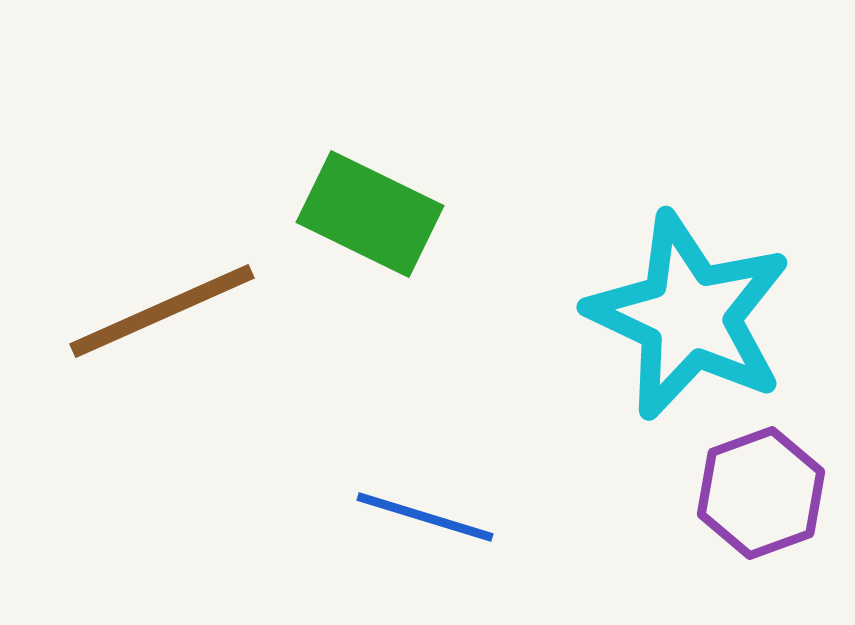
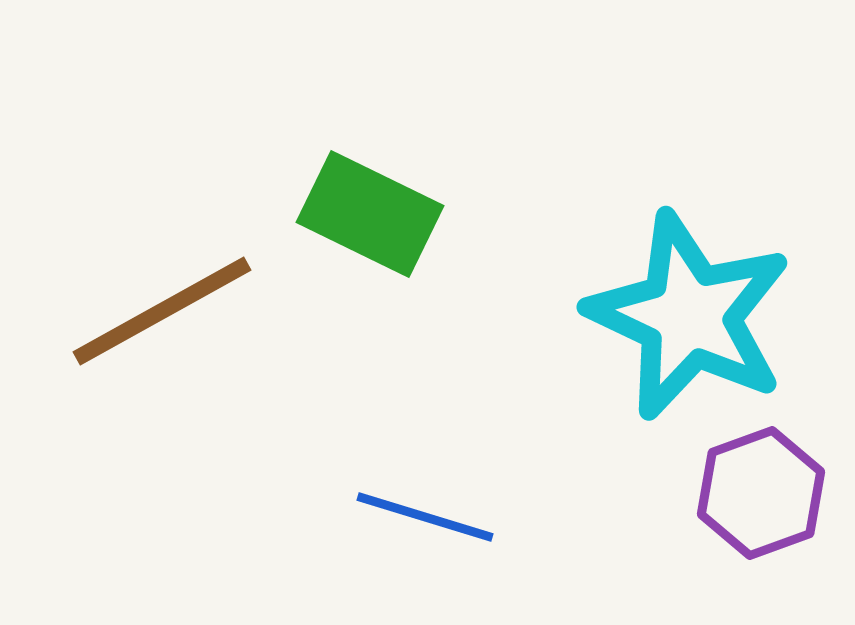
brown line: rotated 5 degrees counterclockwise
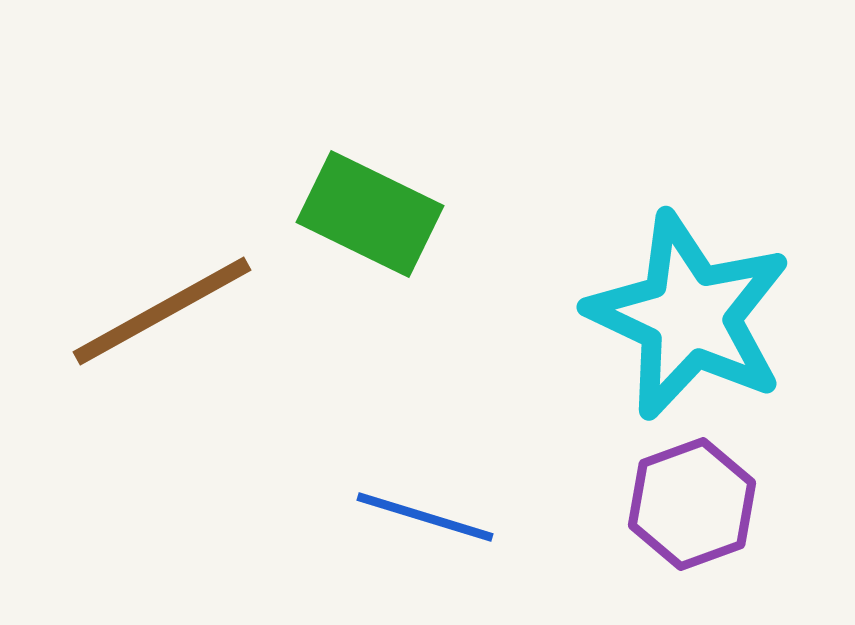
purple hexagon: moved 69 px left, 11 px down
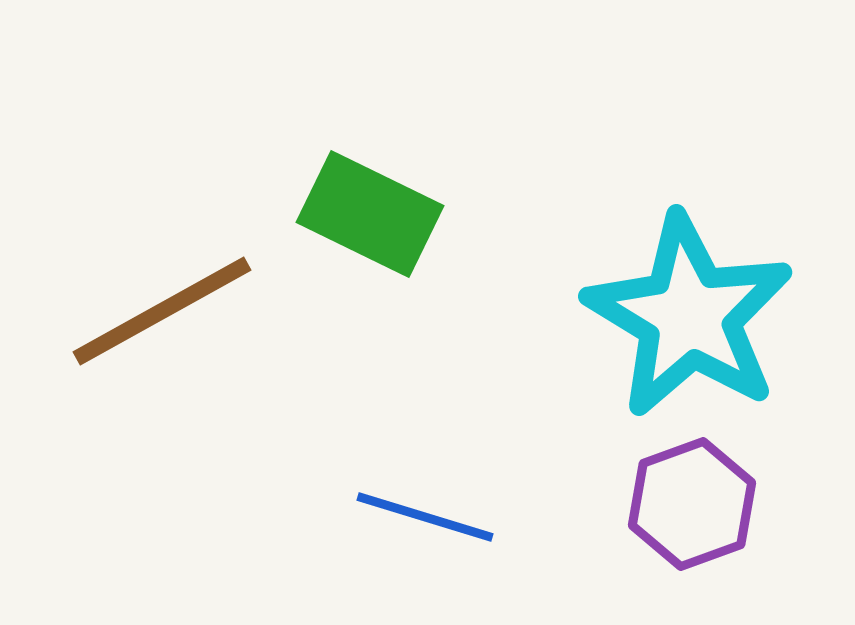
cyan star: rotated 6 degrees clockwise
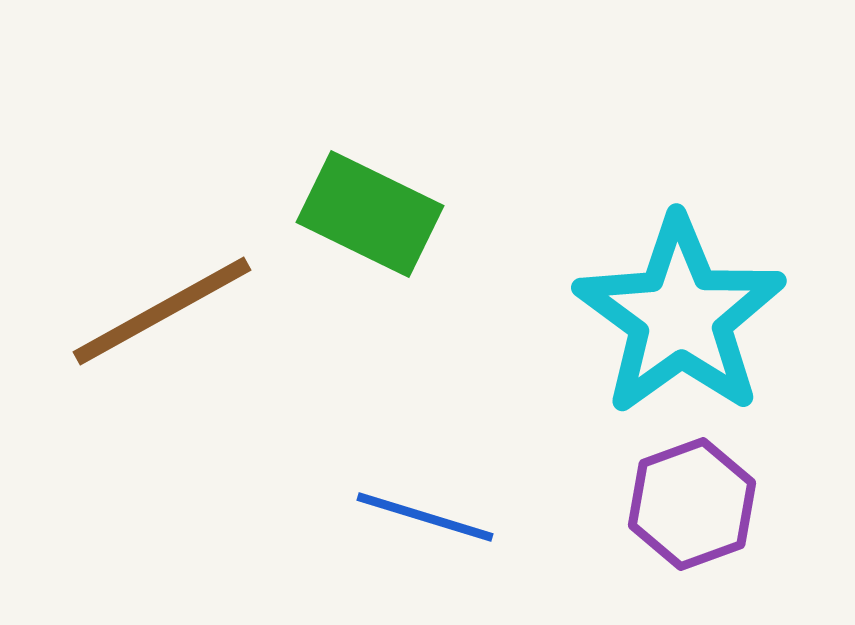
cyan star: moved 9 px left; rotated 5 degrees clockwise
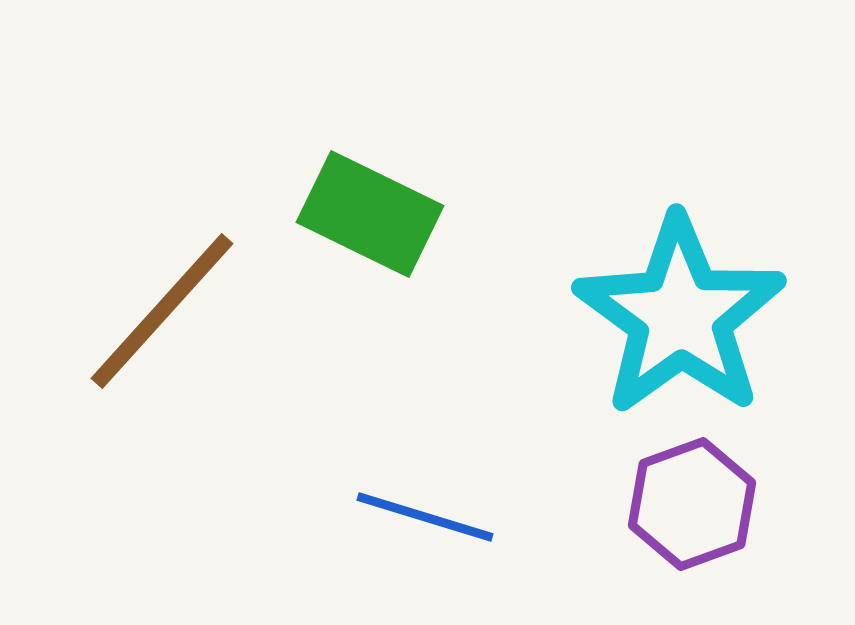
brown line: rotated 19 degrees counterclockwise
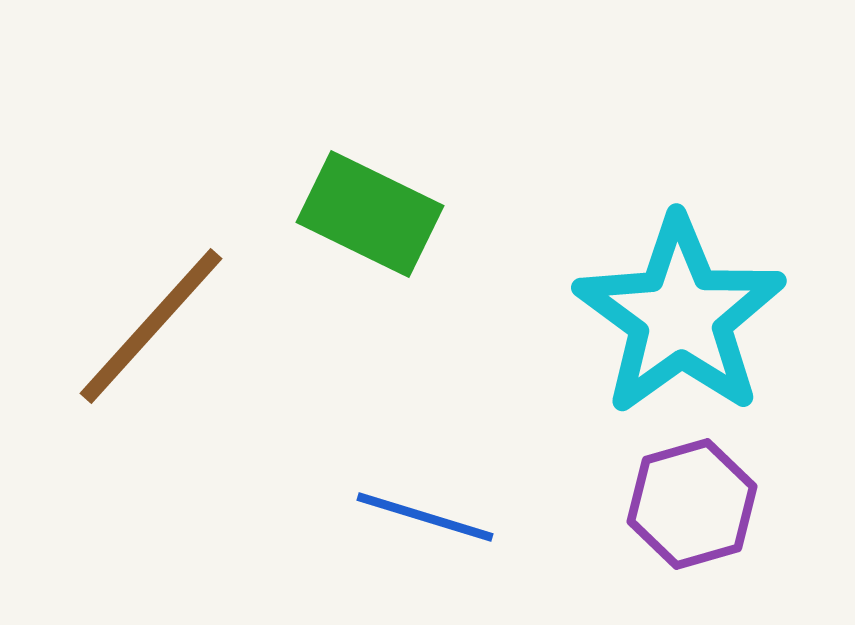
brown line: moved 11 px left, 15 px down
purple hexagon: rotated 4 degrees clockwise
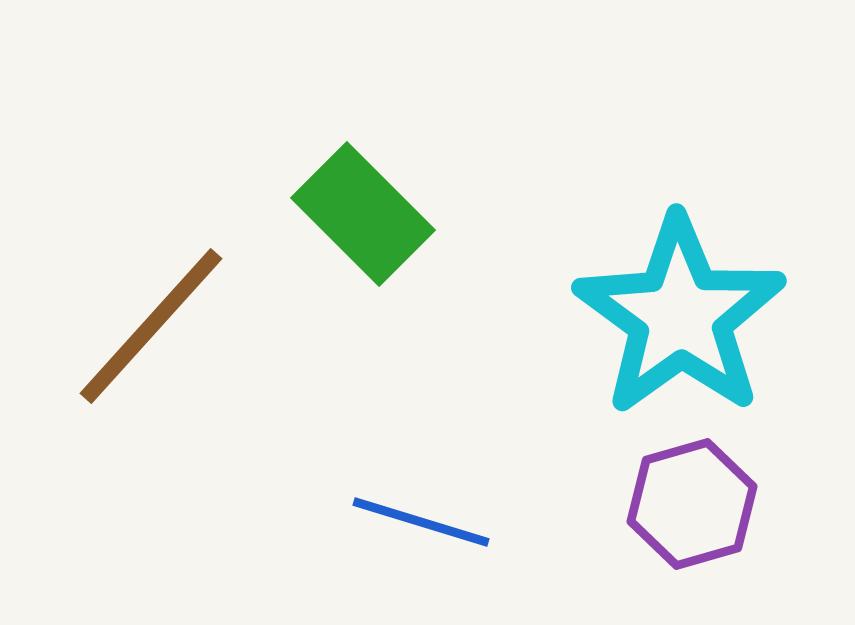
green rectangle: moved 7 px left; rotated 19 degrees clockwise
blue line: moved 4 px left, 5 px down
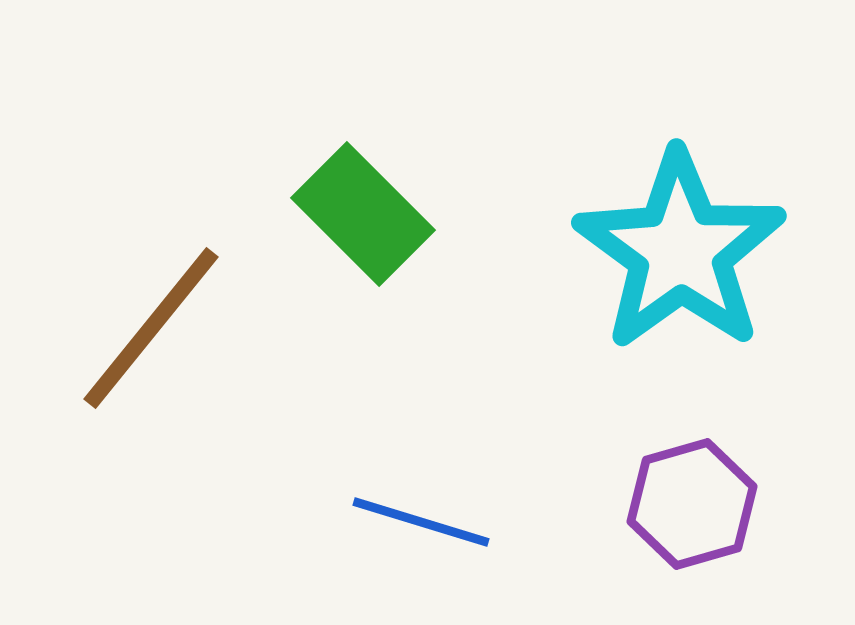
cyan star: moved 65 px up
brown line: moved 2 px down; rotated 3 degrees counterclockwise
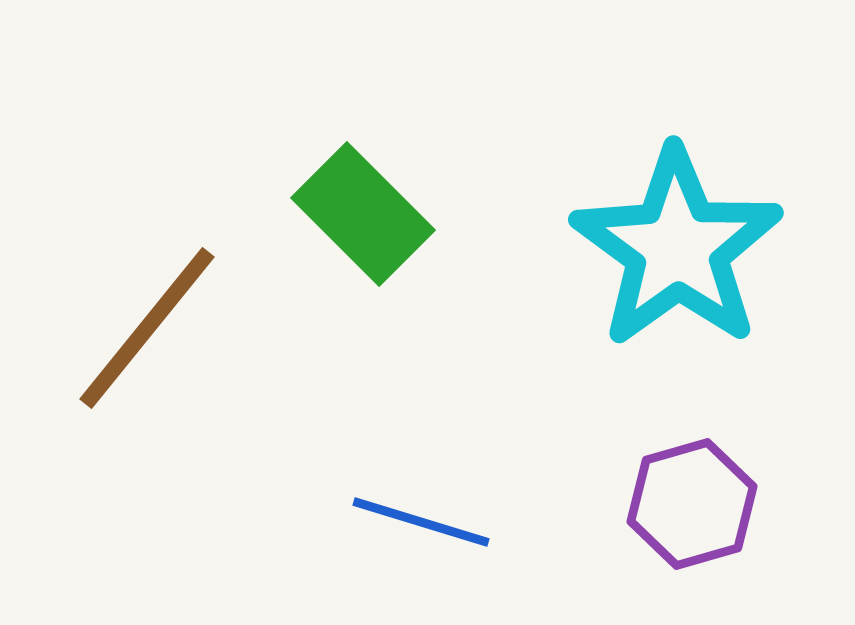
cyan star: moved 3 px left, 3 px up
brown line: moved 4 px left
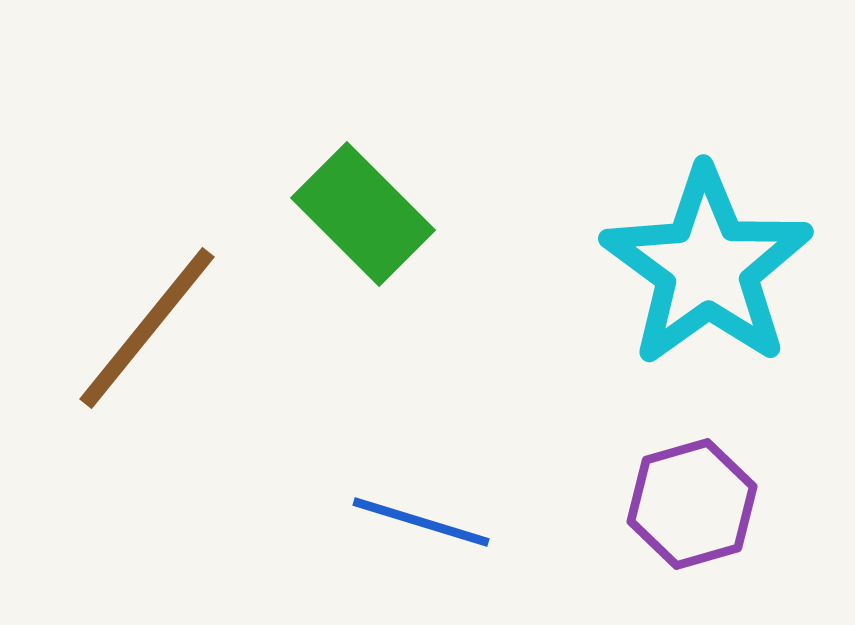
cyan star: moved 30 px right, 19 px down
